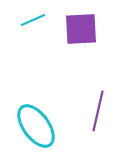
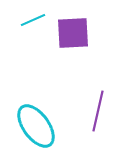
purple square: moved 8 px left, 4 px down
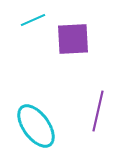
purple square: moved 6 px down
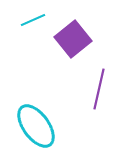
purple square: rotated 36 degrees counterclockwise
purple line: moved 1 px right, 22 px up
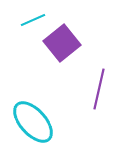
purple square: moved 11 px left, 4 px down
cyan ellipse: moved 3 px left, 4 px up; rotated 6 degrees counterclockwise
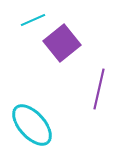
cyan ellipse: moved 1 px left, 3 px down
